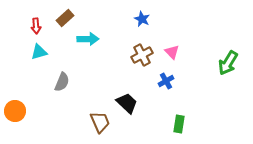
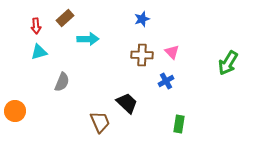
blue star: rotated 28 degrees clockwise
brown cross: rotated 30 degrees clockwise
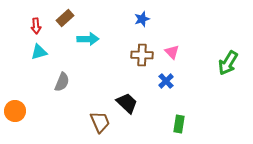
blue cross: rotated 14 degrees counterclockwise
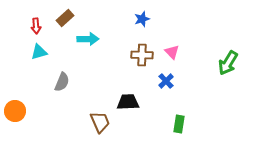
black trapezoid: moved 1 px right, 1 px up; rotated 45 degrees counterclockwise
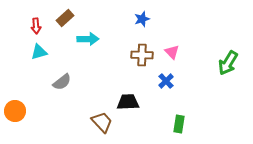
gray semicircle: rotated 30 degrees clockwise
brown trapezoid: moved 2 px right; rotated 20 degrees counterclockwise
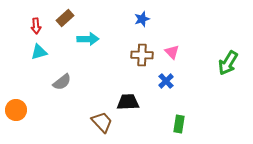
orange circle: moved 1 px right, 1 px up
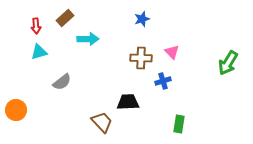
brown cross: moved 1 px left, 3 px down
blue cross: moved 3 px left; rotated 28 degrees clockwise
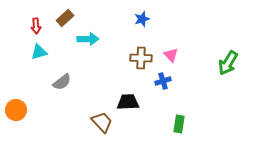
pink triangle: moved 1 px left, 3 px down
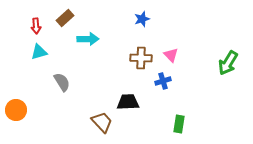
gray semicircle: rotated 84 degrees counterclockwise
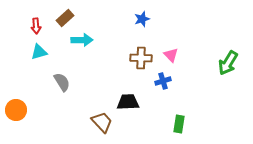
cyan arrow: moved 6 px left, 1 px down
